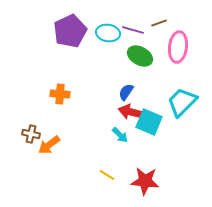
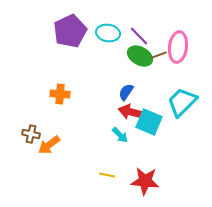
brown line: moved 32 px down
purple line: moved 6 px right, 6 px down; rotated 30 degrees clockwise
yellow line: rotated 21 degrees counterclockwise
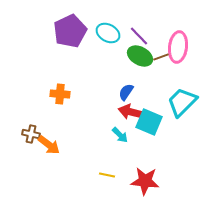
cyan ellipse: rotated 20 degrees clockwise
brown line: moved 2 px right, 2 px down
orange arrow: rotated 105 degrees counterclockwise
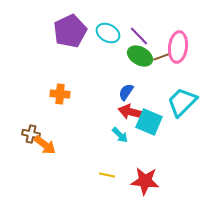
orange arrow: moved 4 px left
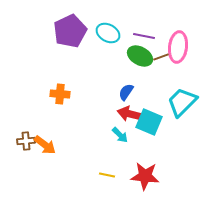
purple line: moved 5 px right; rotated 35 degrees counterclockwise
red arrow: moved 1 px left, 2 px down
brown cross: moved 5 px left, 7 px down; rotated 18 degrees counterclockwise
red star: moved 5 px up
